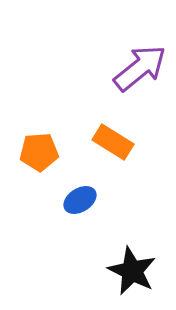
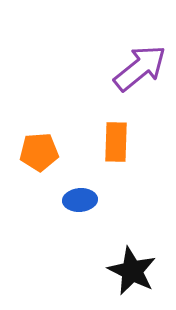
orange rectangle: moved 3 px right; rotated 60 degrees clockwise
blue ellipse: rotated 28 degrees clockwise
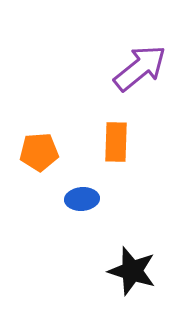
blue ellipse: moved 2 px right, 1 px up
black star: rotated 9 degrees counterclockwise
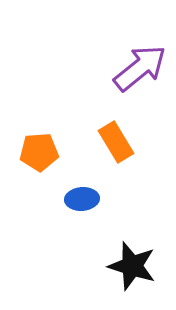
orange rectangle: rotated 33 degrees counterclockwise
black star: moved 5 px up
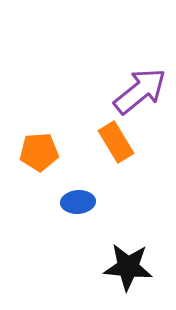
purple arrow: moved 23 px down
blue ellipse: moved 4 px left, 3 px down
black star: moved 4 px left, 1 px down; rotated 12 degrees counterclockwise
